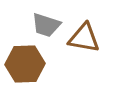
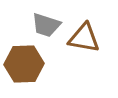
brown hexagon: moved 1 px left
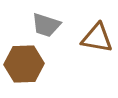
brown triangle: moved 13 px right
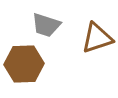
brown triangle: rotated 28 degrees counterclockwise
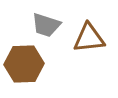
brown triangle: moved 8 px left; rotated 12 degrees clockwise
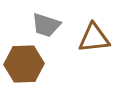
brown triangle: moved 5 px right
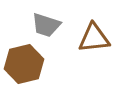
brown hexagon: rotated 12 degrees counterclockwise
